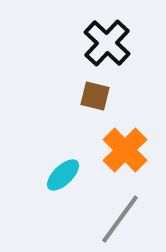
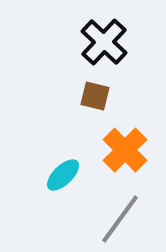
black cross: moved 3 px left, 1 px up
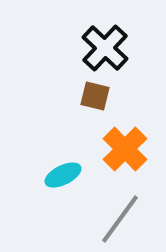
black cross: moved 1 px right, 6 px down
orange cross: moved 1 px up
cyan ellipse: rotated 18 degrees clockwise
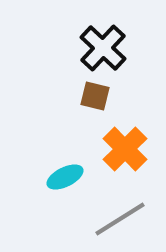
black cross: moved 2 px left
cyan ellipse: moved 2 px right, 2 px down
gray line: rotated 22 degrees clockwise
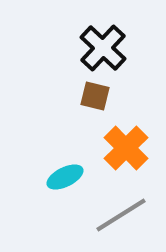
orange cross: moved 1 px right, 1 px up
gray line: moved 1 px right, 4 px up
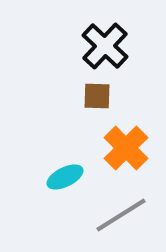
black cross: moved 2 px right, 2 px up
brown square: moved 2 px right; rotated 12 degrees counterclockwise
